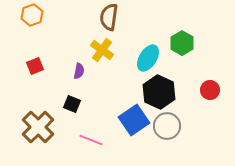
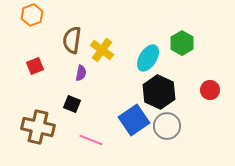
brown semicircle: moved 37 px left, 23 px down
purple semicircle: moved 2 px right, 2 px down
brown cross: rotated 32 degrees counterclockwise
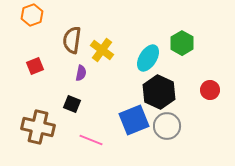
blue square: rotated 12 degrees clockwise
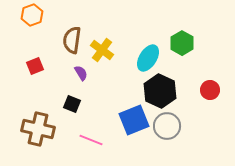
purple semicircle: rotated 42 degrees counterclockwise
black hexagon: moved 1 px right, 1 px up
brown cross: moved 2 px down
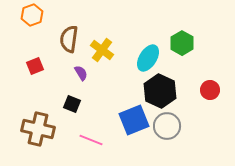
brown semicircle: moved 3 px left, 1 px up
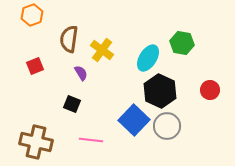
green hexagon: rotated 20 degrees counterclockwise
blue square: rotated 24 degrees counterclockwise
brown cross: moved 2 px left, 13 px down
pink line: rotated 15 degrees counterclockwise
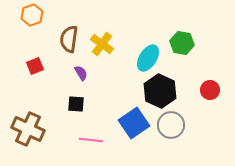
yellow cross: moved 6 px up
black square: moved 4 px right; rotated 18 degrees counterclockwise
blue square: moved 3 px down; rotated 12 degrees clockwise
gray circle: moved 4 px right, 1 px up
brown cross: moved 8 px left, 13 px up; rotated 12 degrees clockwise
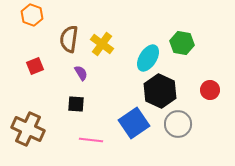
orange hexagon: rotated 20 degrees counterclockwise
gray circle: moved 7 px right, 1 px up
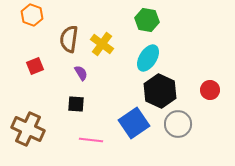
green hexagon: moved 35 px left, 23 px up
